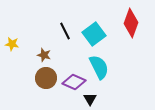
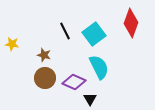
brown circle: moved 1 px left
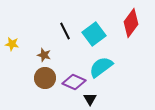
red diamond: rotated 16 degrees clockwise
cyan semicircle: moved 2 px right; rotated 100 degrees counterclockwise
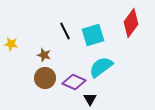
cyan square: moved 1 px left, 1 px down; rotated 20 degrees clockwise
yellow star: moved 1 px left
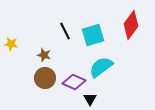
red diamond: moved 2 px down
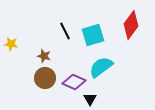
brown star: moved 1 px down
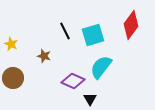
yellow star: rotated 16 degrees clockwise
cyan semicircle: rotated 15 degrees counterclockwise
brown circle: moved 32 px left
purple diamond: moved 1 px left, 1 px up
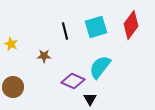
black line: rotated 12 degrees clockwise
cyan square: moved 3 px right, 8 px up
brown star: rotated 16 degrees counterclockwise
cyan semicircle: moved 1 px left
brown circle: moved 9 px down
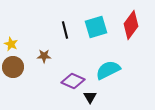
black line: moved 1 px up
cyan semicircle: moved 8 px right, 3 px down; rotated 25 degrees clockwise
brown circle: moved 20 px up
black triangle: moved 2 px up
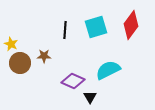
black line: rotated 18 degrees clockwise
brown circle: moved 7 px right, 4 px up
